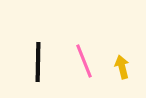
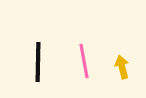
pink line: rotated 12 degrees clockwise
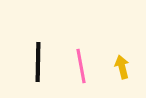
pink line: moved 3 px left, 5 px down
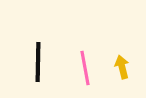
pink line: moved 4 px right, 2 px down
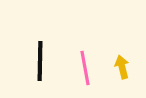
black line: moved 2 px right, 1 px up
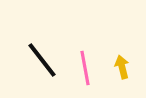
black line: moved 2 px right, 1 px up; rotated 39 degrees counterclockwise
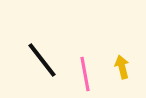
pink line: moved 6 px down
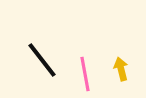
yellow arrow: moved 1 px left, 2 px down
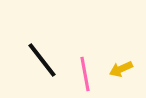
yellow arrow: rotated 100 degrees counterclockwise
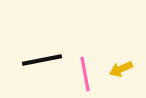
black line: rotated 63 degrees counterclockwise
